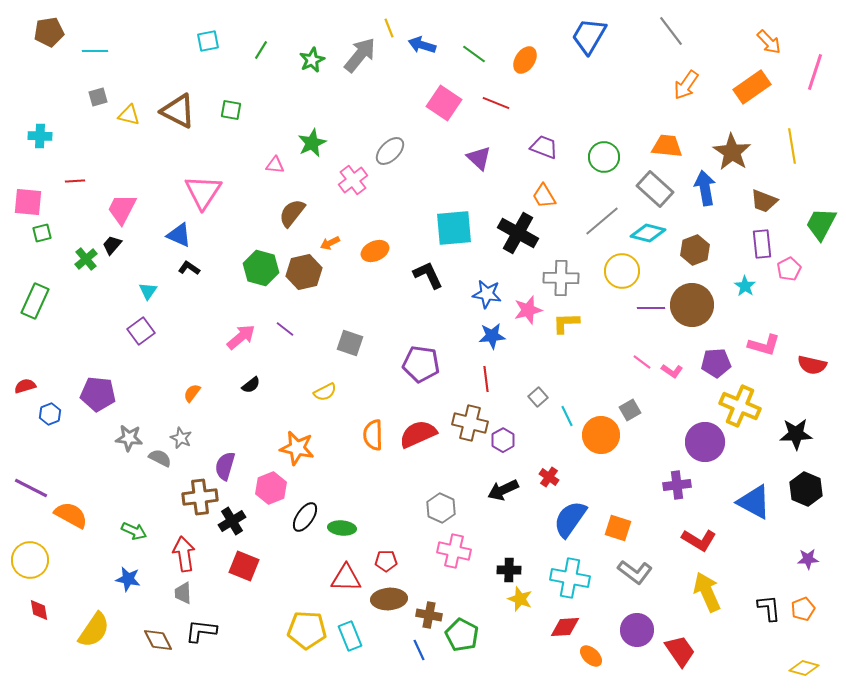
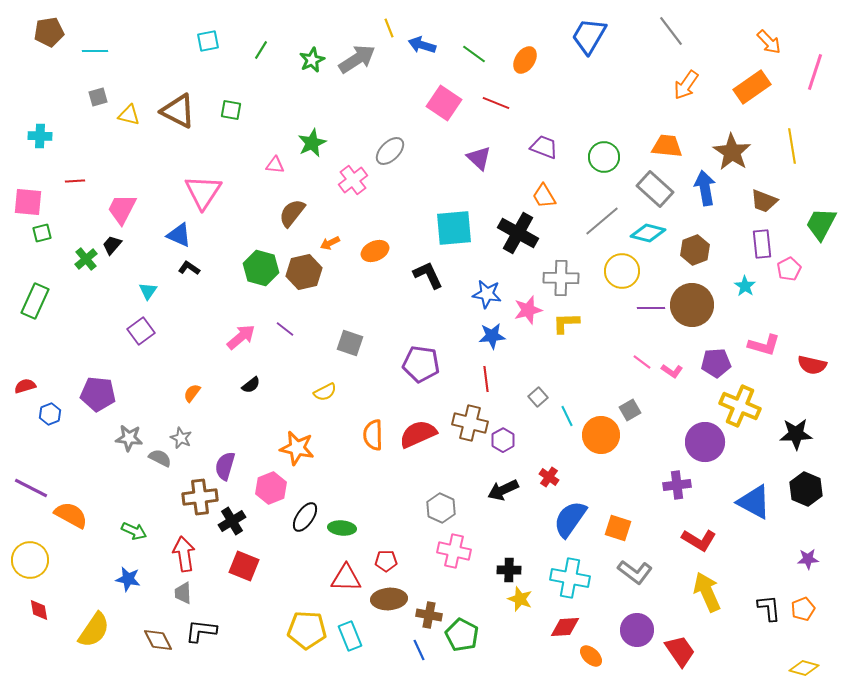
gray arrow at (360, 55): moved 3 px left, 4 px down; rotated 18 degrees clockwise
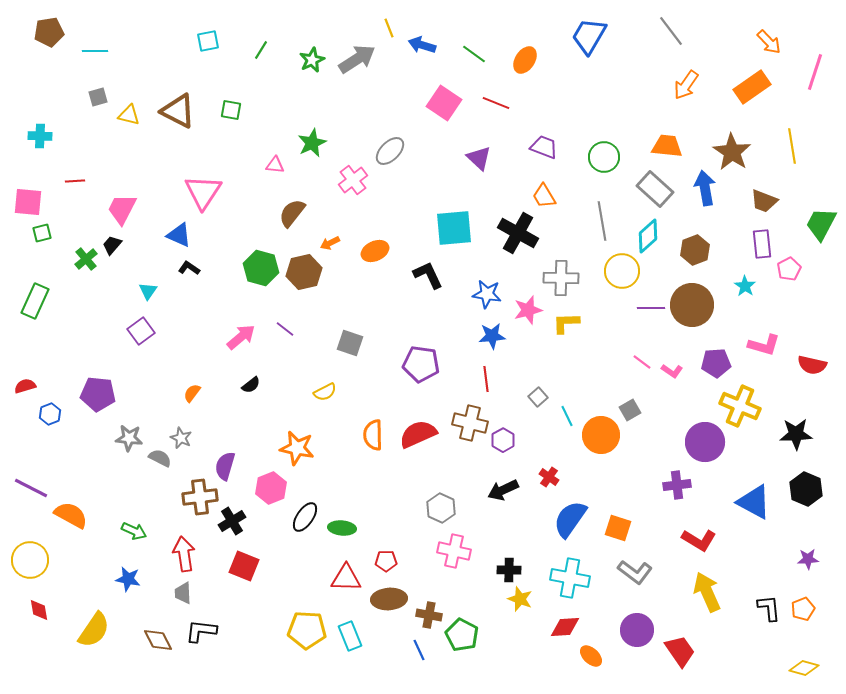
gray line at (602, 221): rotated 60 degrees counterclockwise
cyan diamond at (648, 233): moved 3 px down; rotated 56 degrees counterclockwise
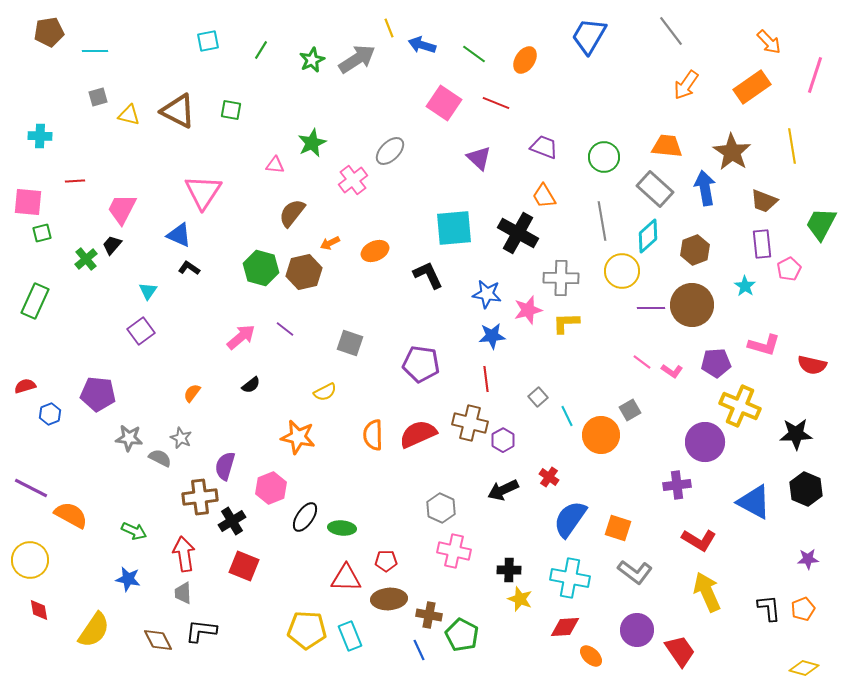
pink line at (815, 72): moved 3 px down
orange star at (297, 448): moved 1 px right, 11 px up
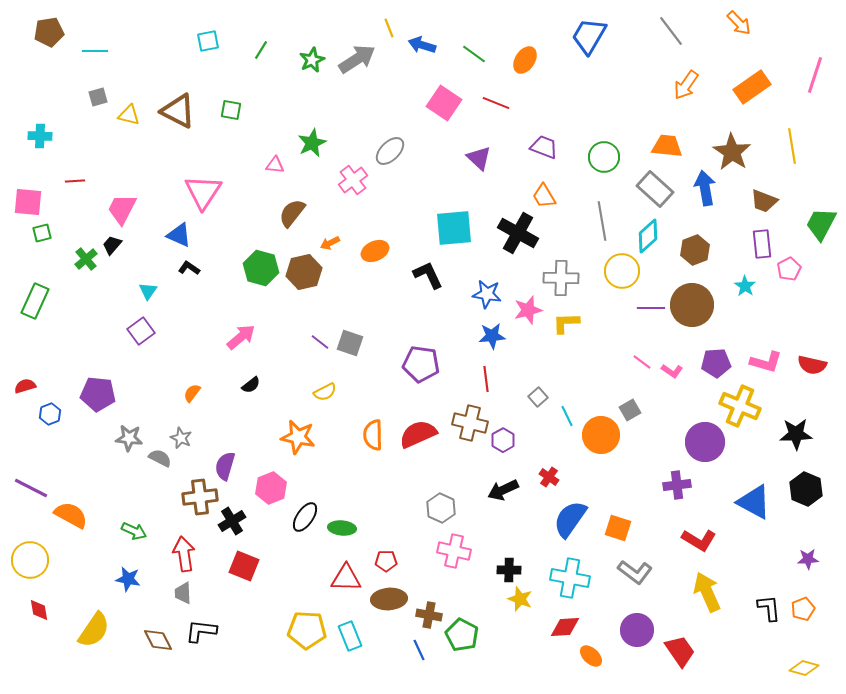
orange arrow at (769, 42): moved 30 px left, 19 px up
purple line at (285, 329): moved 35 px right, 13 px down
pink L-shape at (764, 345): moved 2 px right, 17 px down
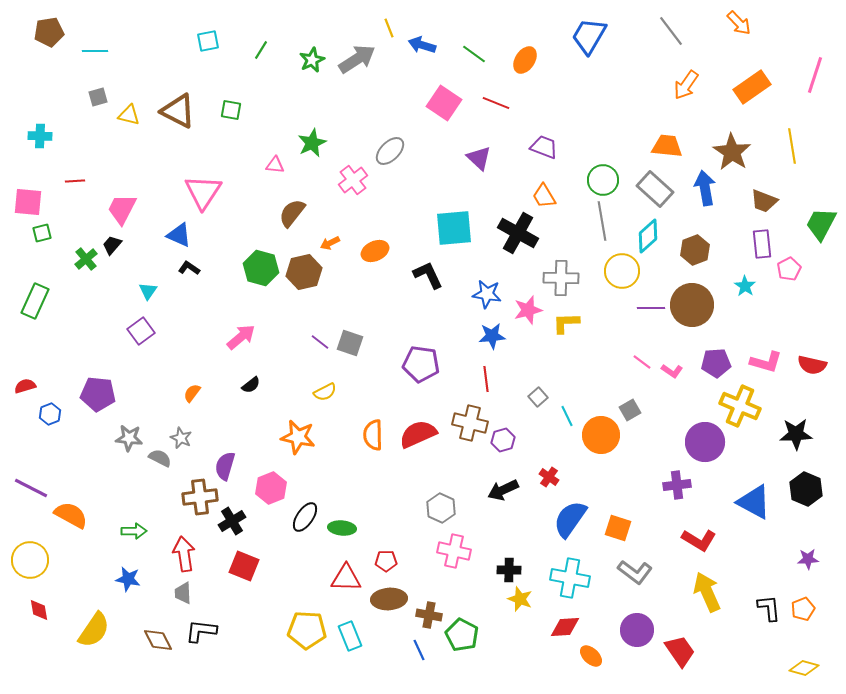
green circle at (604, 157): moved 1 px left, 23 px down
purple hexagon at (503, 440): rotated 15 degrees clockwise
green arrow at (134, 531): rotated 25 degrees counterclockwise
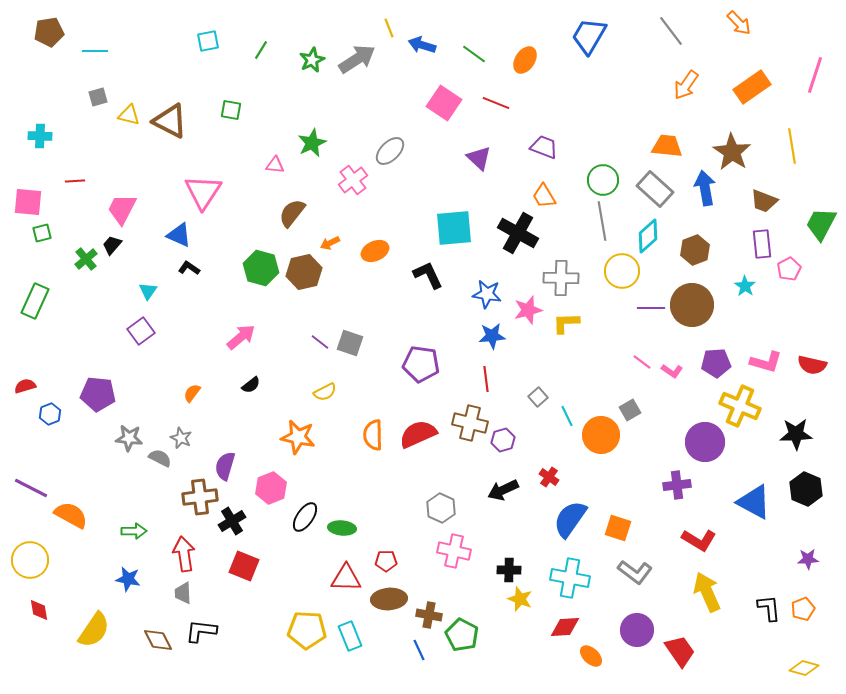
brown triangle at (178, 111): moved 8 px left, 10 px down
